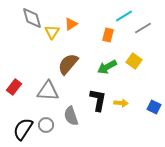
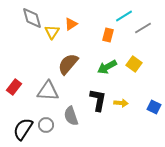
yellow square: moved 3 px down
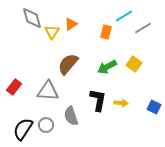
orange rectangle: moved 2 px left, 3 px up
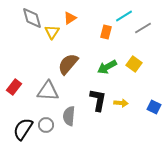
orange triangle: moved 1 px left, 6 px up
gray semicircle: moved 2 px left; rotated 24 degrees clockwise
